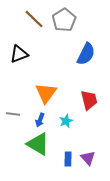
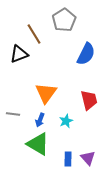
brown line: moved 15 px down; rotated 15 degrees clockwise
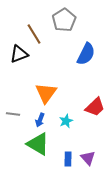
red trapezoid: moved 6 px right, 7 px down; rotated 60 degrees clockwise
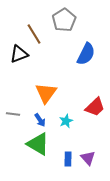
blue arrow: rotated 56 degrees counterclockwise
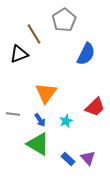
blue rectangle: rotated 48 degrees counterclockwise
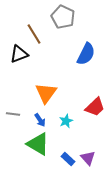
gray pentagon: moved 1 px left, 3 px up; rotated 15 degrees counterclockwise
